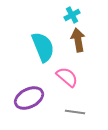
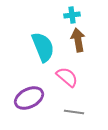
cyan cross: rotated 21 degrees clockwise
gray line: moved 1 px left
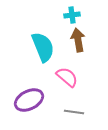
purple ellipse: moved 2 px down
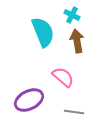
cyan cross: rotated 35 degrees clockwise
brown arrow: moved 1 px left, 1 px down
cyan semicircle: moved 15 px up
pink semicircle: moved 4 px left
